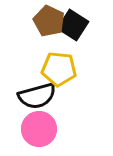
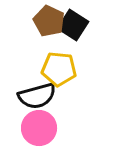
pink circle: moved 1 px up
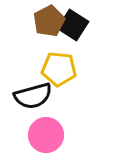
brown pentagon: rotated 20 degrees clockwise
black semicircle: moved 4 px left
pink circle: moved 7 px right, 7 px down
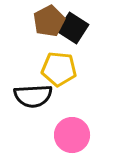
black square: moved 3 px down
black semicircle: rotated 12 degrees clockwise
pink circle: moved 26 px right
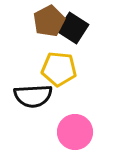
pink circle: moved 3 px right, 3 px up
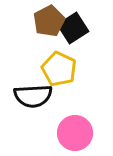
black square: rotated 24 degrees clockwise
yellow pentagon: rotated 20 degrees clockwise
pink circle: moved 1 px down
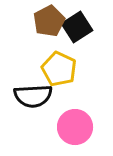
black square: moved 4 px right, 1 px up
pink circle: moved 6 px up
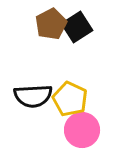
brown pentagon: moved 2 px right, 3 px down
yellow pentagon: moved 11 px right, 30 px down
pink circle: moved 7 px right, 3 px down
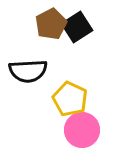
black semicircle: moved 5 px left, 25 px up
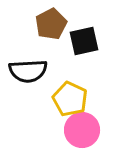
black square: moved 7 px right, 14 px down; rotated 20 degrees clockwise
